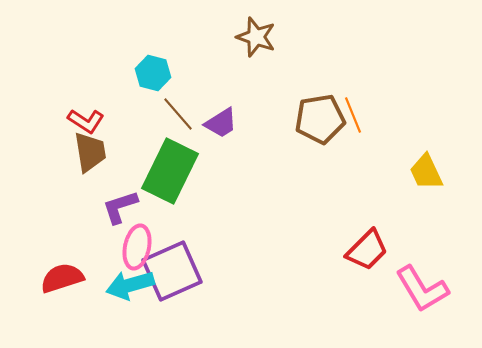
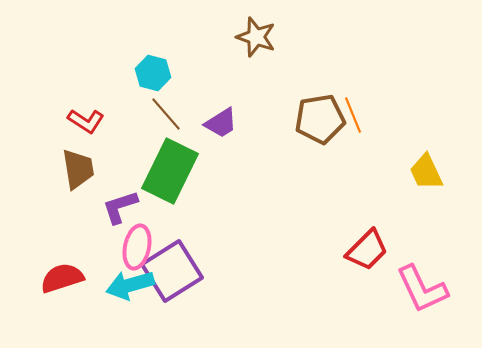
brown line: moved 12 px left
brown trapezoid: moved 12 px left, 17 px down
purple square: rotated 8 degrees counterclockwise
pink L-shape: rotated 6 degrees clockwise
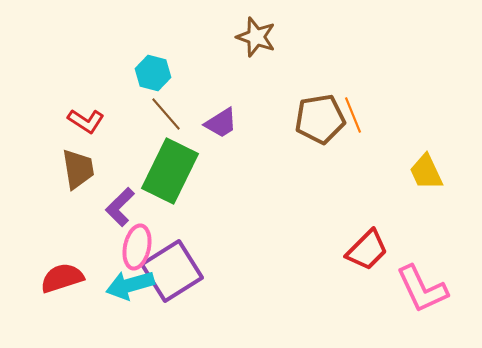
purple L-shape: rotated 27 degrees counterclockwise
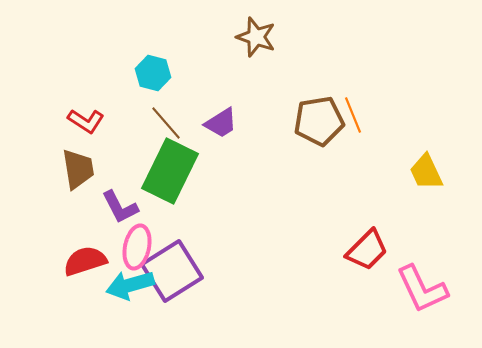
brown line: moved 9 px down
brown pentagon: moved 1 px left, 2 px down
purple L-shape: rotated 72 degrees counterclockwise
red semicircle: moved 23 px right, 17 px up
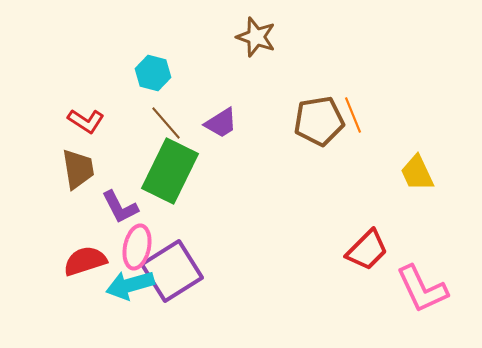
yellow trapezoid: moved 9 px left, 1 px down
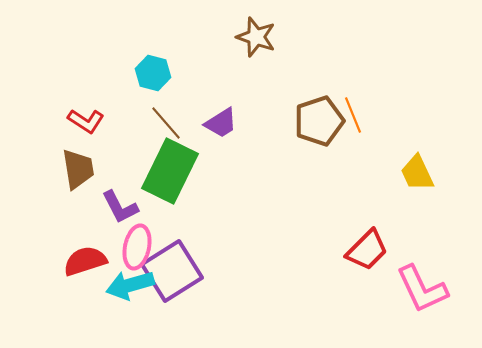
brown pentagon: rotated 9 degrees counterclockwise
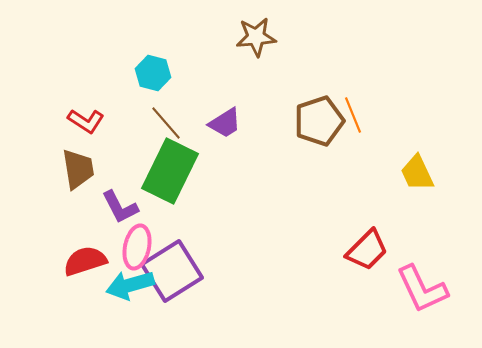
brown star: rotated 24 degrees counterclockwise
purple trapezoid: moved 4 px right
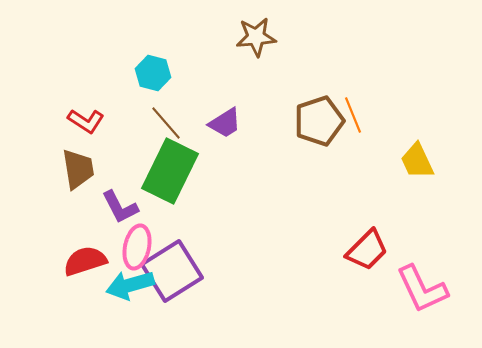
yellow trapezoid: moved 12 px up
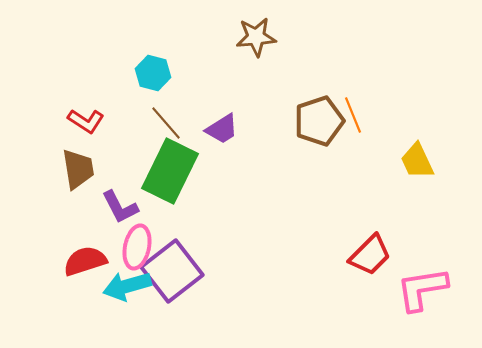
purple trapezoid: moved 3 px left, 6 px down
red trapezoid: moved 3 px right, 5 px down
purple square: rotated 6 degrees counterclockwise
cyan arrow: moved 3 px left, 1 px down
pink L-shape: rotated 106 degrees clockwise
